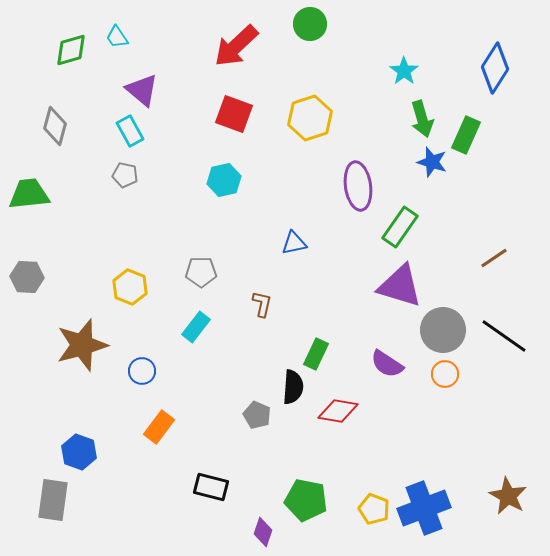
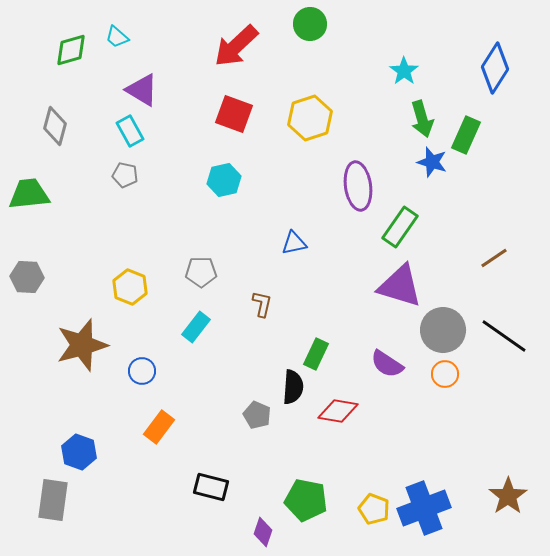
cyan trapezoid at (117, 37): rotated 15 degrees counterclockwise
purple triangle at (142, 90): rotated 9 degrees counterclockwise
brown star at (508, 496): rotated 9 degrees clockwise
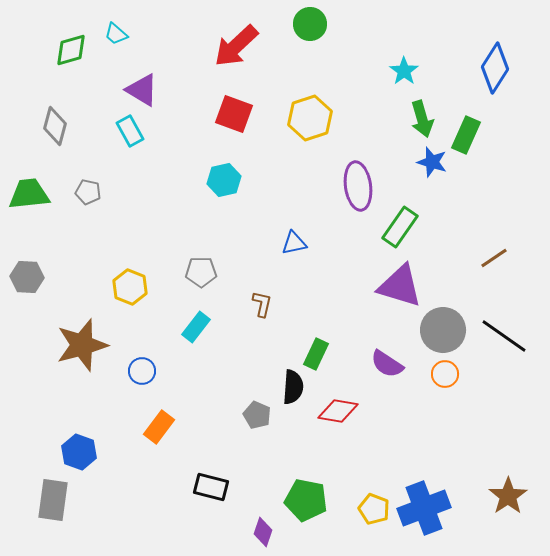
cyan trapezoid at (117, 37): moved 1 px left, 3 px up
gray pentagon at (125, 175): moved 37 px left, 17 px down
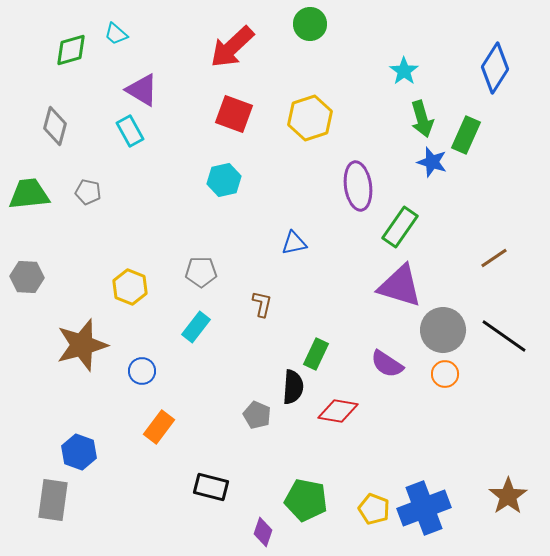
red arrow at (236, 46): moved 4 px left, 1 px down
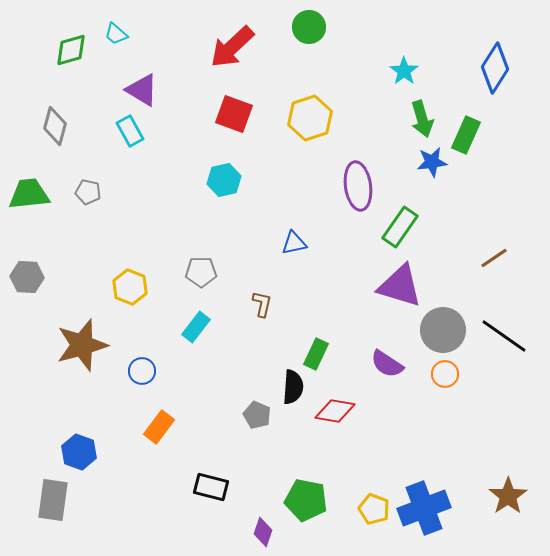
green circle at (310, 24): moved 1 px left, 3 px down
blue star at (432, 162): rotated 24 degrees counterclockwise
red diamond at (338, 411): moved 3 px left
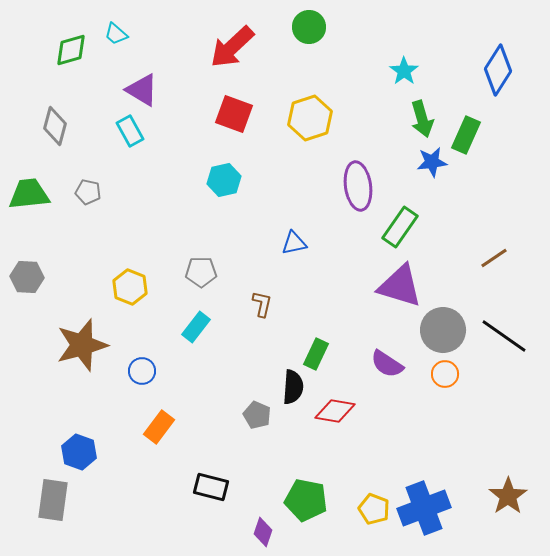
blue diamond at (495, 68): moved 3 px right, 2 px down
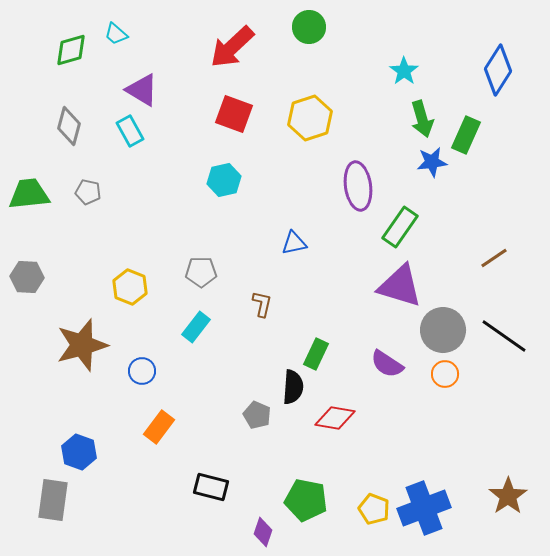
gray diamond at (55, 126): moved 14 px right
red diamond at (335, 411): moved 7 px down
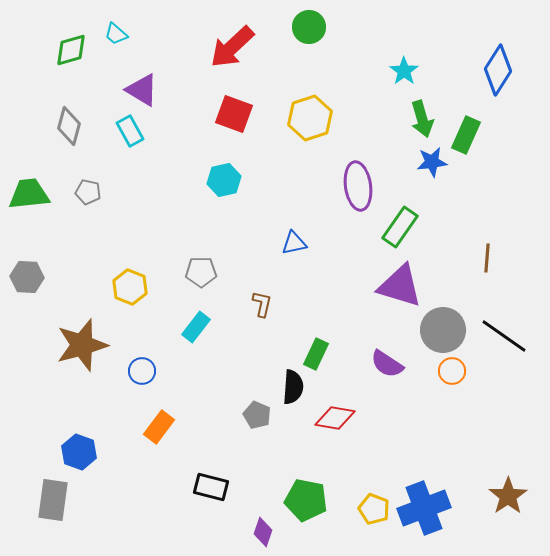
brown line at (494, 258): moved 7 px left; rotated 52 degrees counterclockwise
orange circle at (445, 374): moved 7 px right, 3 px up
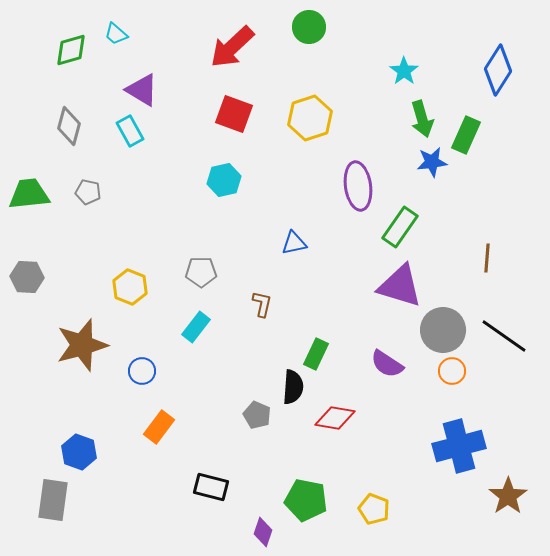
blue cross at (424, 508): moved 35 px right, 62 px up; rotated 6 degrees clockwise
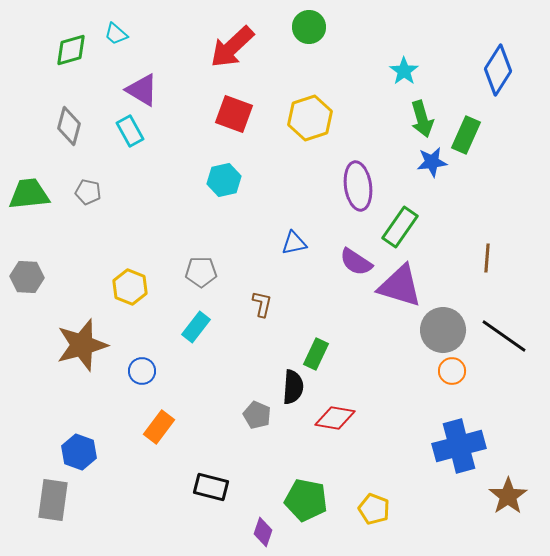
purple semicircle at (387, 364): moved 31 px left, 102 px up
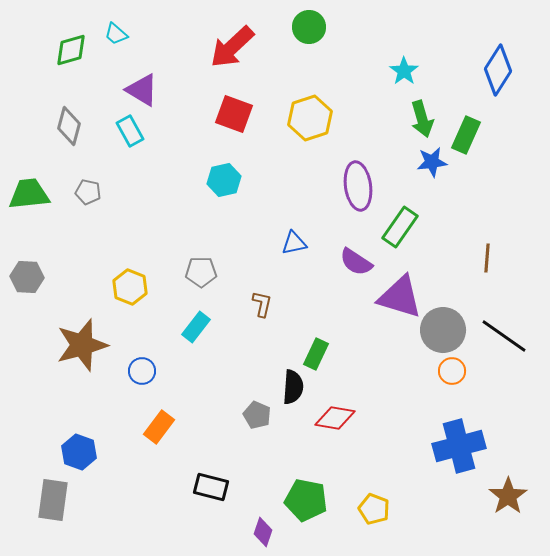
purple triangle at (400, 286): moved 11 px down
